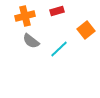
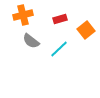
red rectangle: moved 3 px right, 8 px down
orange cross: moved 2 px left, 1 px up
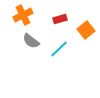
orange cross: rotated 12 degrees counterclockwise
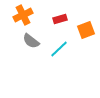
orange square: rotated 18 degrees clockwise
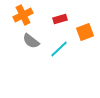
orange square: moved 1 px left, 2 px down
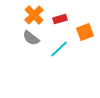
orange cross: moved 11 px right; rotated 18 degrees counterclockwise
gray semicircle: moved 3 px up
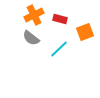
orange cross: rotated 18 degrees clockwise
red rectangle: rotated 32 degrees clockwise
